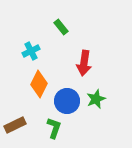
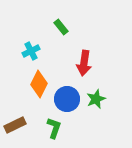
blue circle: moved 2 px up
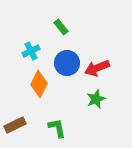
red arrow: moved 13 px right, 5 px down; rotated 60 degrees clockwise
blue circle: moved 36 px up
green L-shape: moved 3 px right; rotated 30 degrees counterclockwise
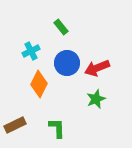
green L-shape: rotated 10 degrees clockwise
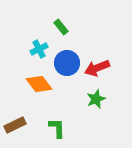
cyan cross: moved 8 px right, 2 px up
orange diamond: rotated 64 degrees counterclockwise
